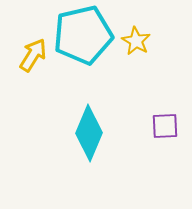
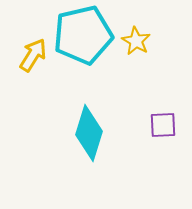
purple square: moved 2 px left, 1 px up
cyan diamond: rotated 6 degrees counterclockwise
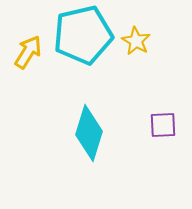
yellow arrow: moved 5 px left, 3 px up
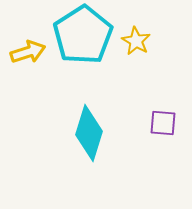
cyan pentagon: rotated 20 degrees counterclockwise
yellow arrow: rotated 40 degrees clockwise
purple square: moved 2 px up; rotated 8 degrees clockwise
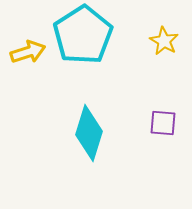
yellow star: moved 28 px right
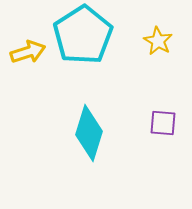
yellow star: moved 6 px left
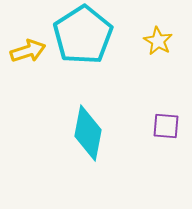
yellow arrow: moved 1 px up
purple square: moved 3 px right, 3 px down
cyan diamond: moved 1 px left; rotated 6 degrees counterclockwise
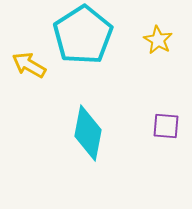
yellow star: moved 1 px up
yellow arrow: moved 1 px right, 14 px down; rotated 132 degrees counterclockwise
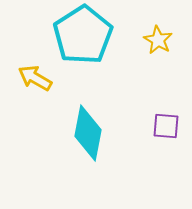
yellow arrow: moved 6 px right, 13 px down
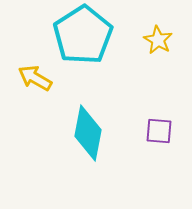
purple square: moved 7 px left, 5 px down
